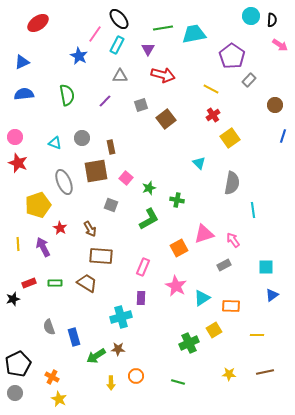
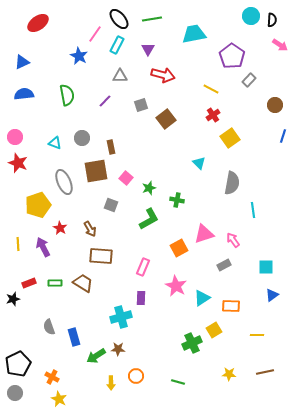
green line at (163, 28): moved 11 px left, 9 px up
brown trapezoid at (87, 283): moved 4 px left
green cross at (189, 343): moved 3 px right
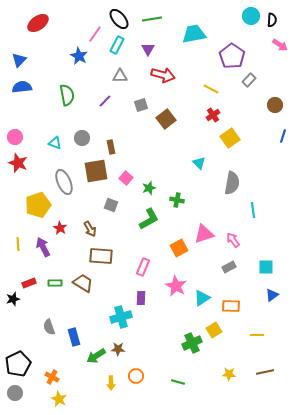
blue triangle at (22, 62): moved 3 px left, 2 px up; rotated 21 degrees counterclockwise
blue semicircle at (24, 94): moved 2 px left, 7 px up
gray rectangle at (224, 265): moved 5 px right, 2 px down
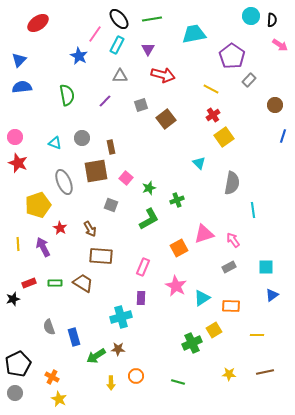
yellow square at (230, 138): moved 6 px left, 1 px up
green cross at (177, 200): rotated 32 degrees counterclockwise
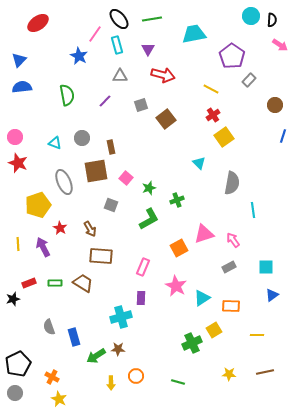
cyan rectangle at (117, 45): rotated 42 degrees counterclockwise
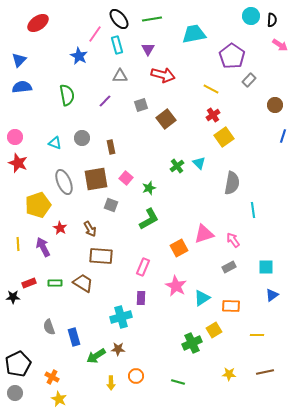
brown square at (96, 171): moved 8 px down
green cross at (177, 200): moved 34 px up; rotated 16 degrees counterclockwise
black star at (13, 299): moved 2 px up; rotated 16 degrees clockwise
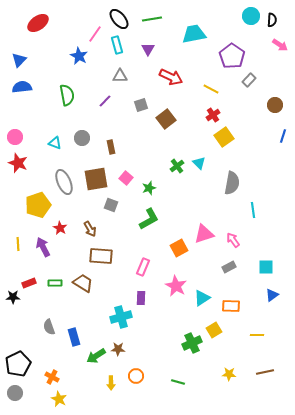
red arrow at (163, 75): moved 8 px right, 2 px down; rotated 10 degrees clockwise
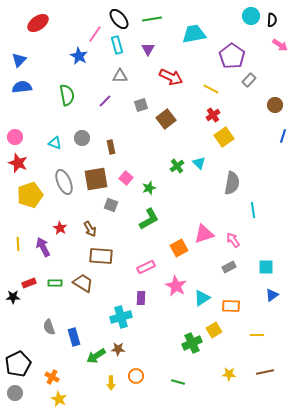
yellow pentagon at (38, 205): moved 8 px left, 10 px up
pink rectangle at (143, 267): moved 3 px right; rotated 42 degrees clockwise
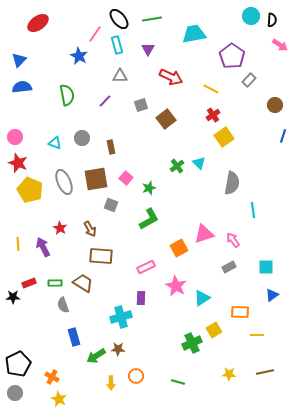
yellow pentagon at (30, 195): moved 5 px up; rotated 30 degrees counterclockwise
orange rectangle at (231, 306): moved 9 px right, 6 px down
gray semicircle at (49, 327): moved 14 px right, 22 px up
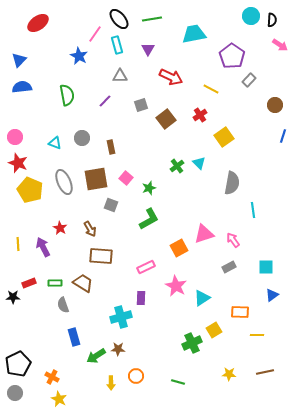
red cross at (213, 115): moved 13 px left
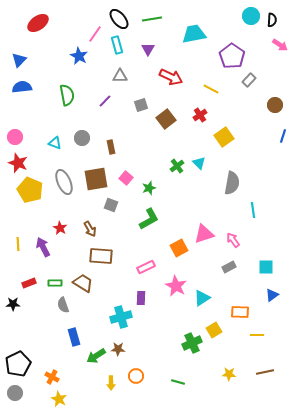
black star at (13, 297): moved 7 px down
